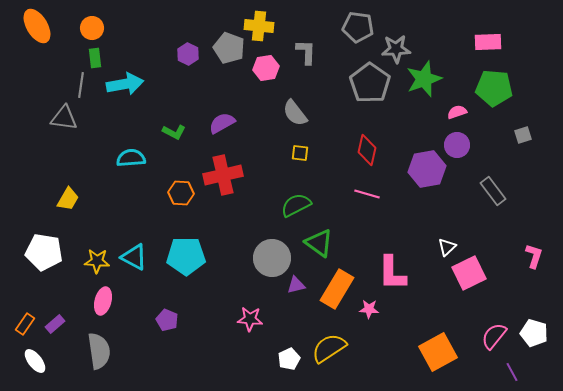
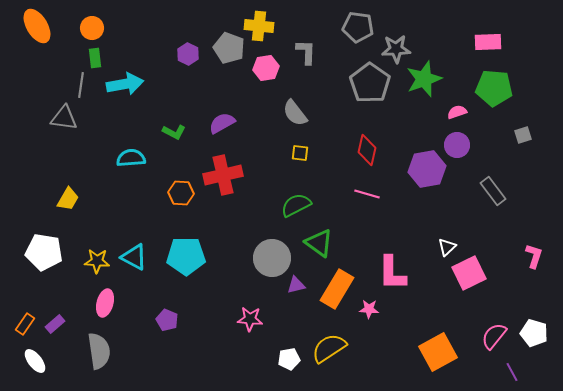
pink ellipse at (103, 301): moved 2 px right, 2 px down
white pentagon at (289, 359): rotated 15 degrees clockwise
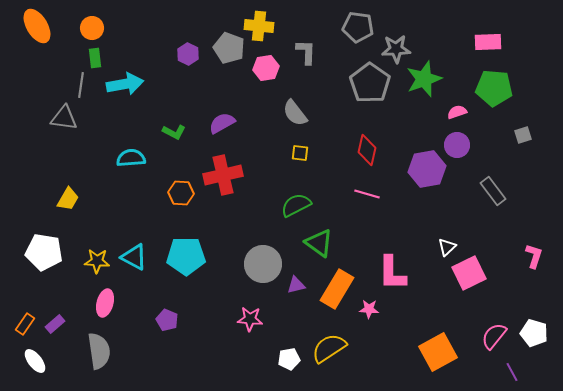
gray circle at (272, 258): moved 9 px left, 6 px down
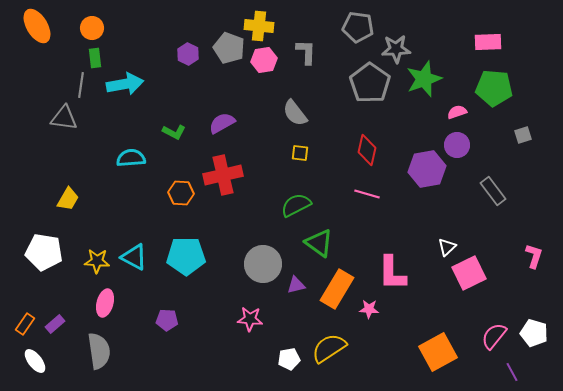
pink hexagon at (266, 68): moved 2 px left, 8 px up
purple pentagon at (167, 320): rotated 20 degrees counterclockwise
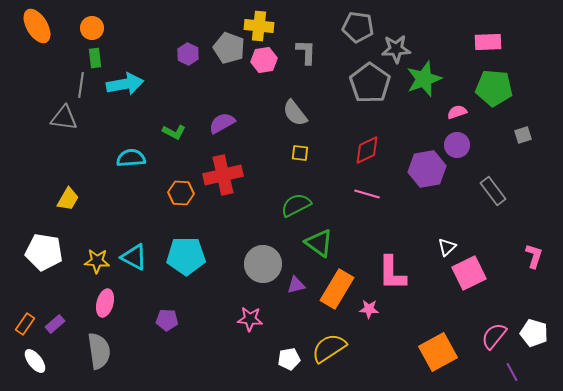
red diamond at (367, 150): rotated 52 degrees clockwise
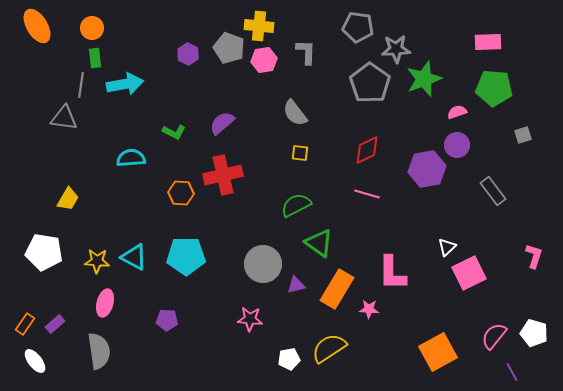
purple semicircle at (222, 123): rotated 12 degrees counterclockwise
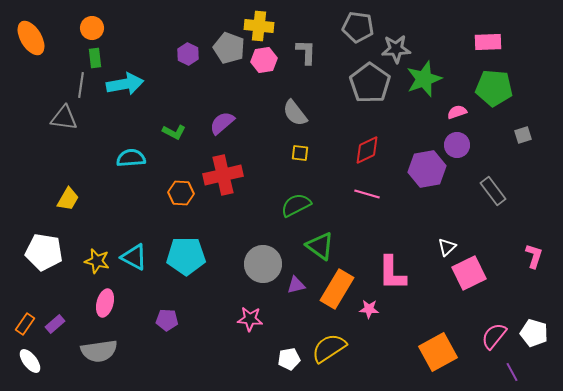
orange ellipse at (37, 26): moved 6 px left, 12 px down
green triangle at (319, 243): moved 1 px right, 3 px down
yellow star at (97, 261): rotated 10 degrees clockwise
gray semicircle at (99, 351): rotated 90 degrees clockwise
white ellipse at (35, 361): moved 5 px left
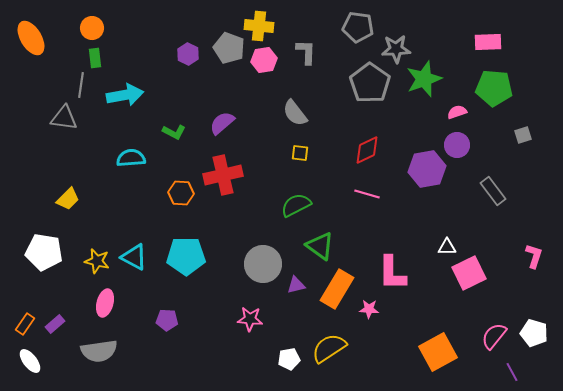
cyan arrow at (125, 84): moved 11 px down
yellow trapezoid at (68, 199): rotated 15 degrees clockwise
white triangle at (447, 247): rotated 42 degrees clockwise
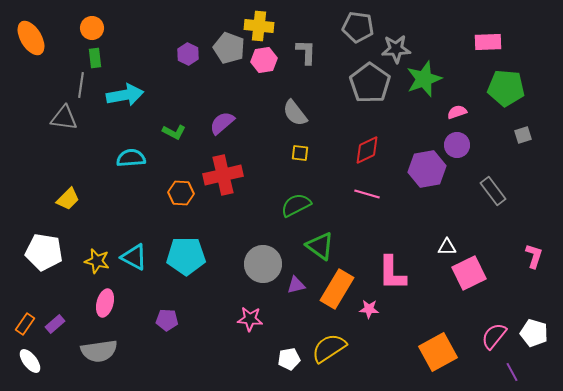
green pentagon at (494, 88): moved 12 px right
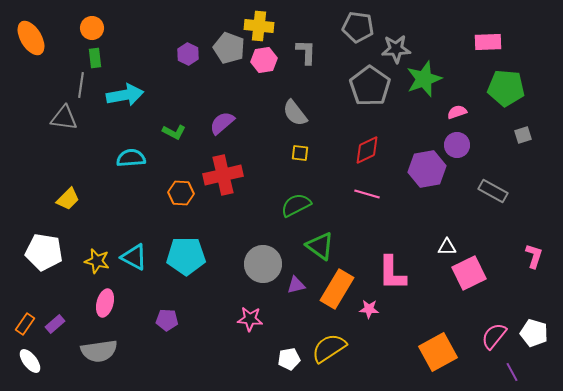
gray pentagon at (370, 83): moved 3 px down
gray rectangle at (493, 191): rotated 24 degrees counterclockwise
